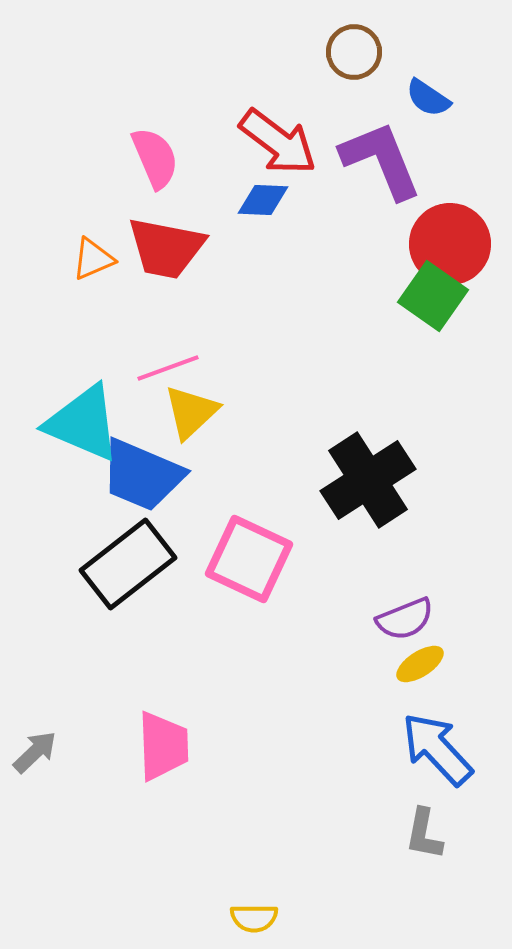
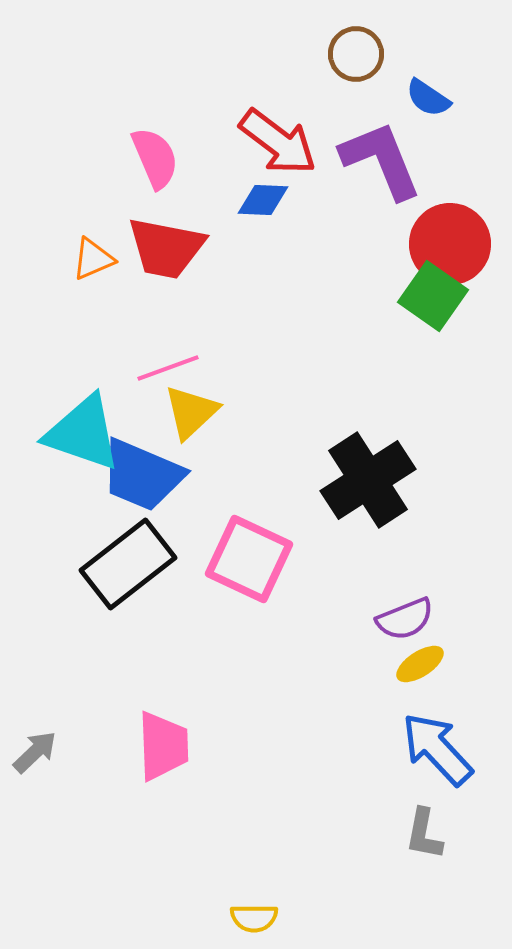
brown circle: moved 2 px right, 2 px down
cyan triangle: moved 10 px down; rotated 4 degrees counterclockwise
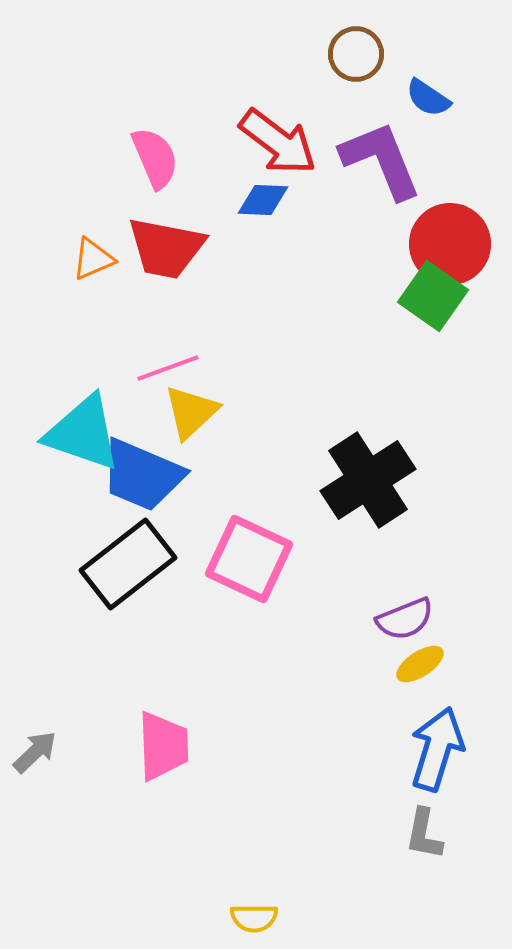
blue arrow: rotated 60 degrees clockwise
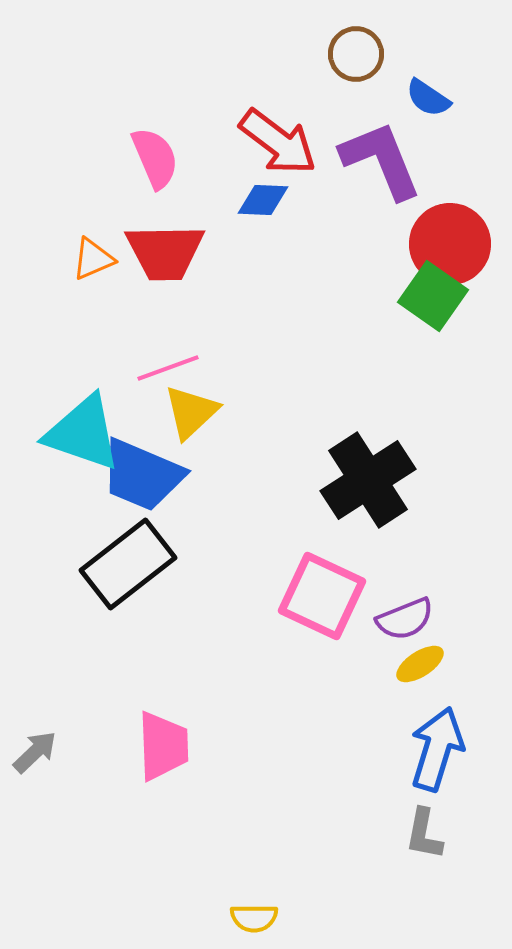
red trapezoid: moved 1 px left, 4 px down; rotated 12 degrees counterclockwise
pink square: moved 73 px right, 37 px down
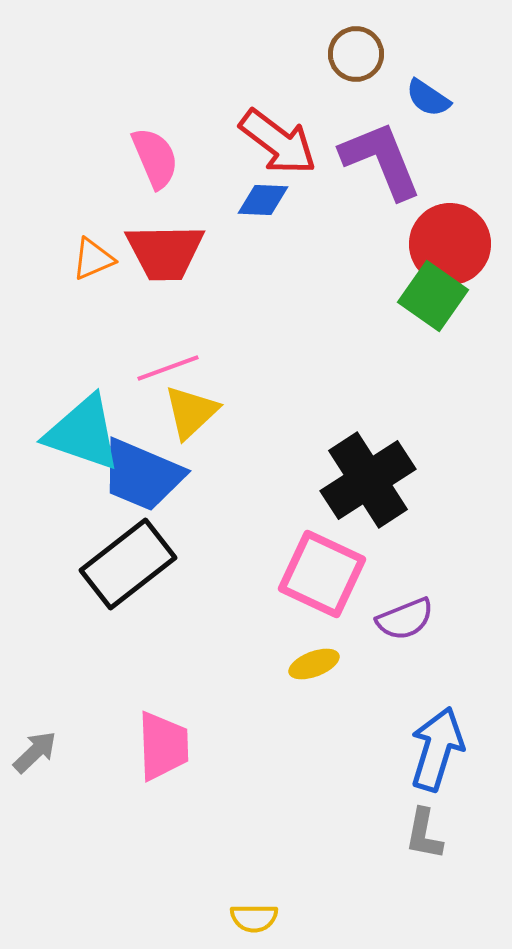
pink square: moved 22 px up
yellow ellipse: moved 106 px left; rotated 12 degrees clockwise
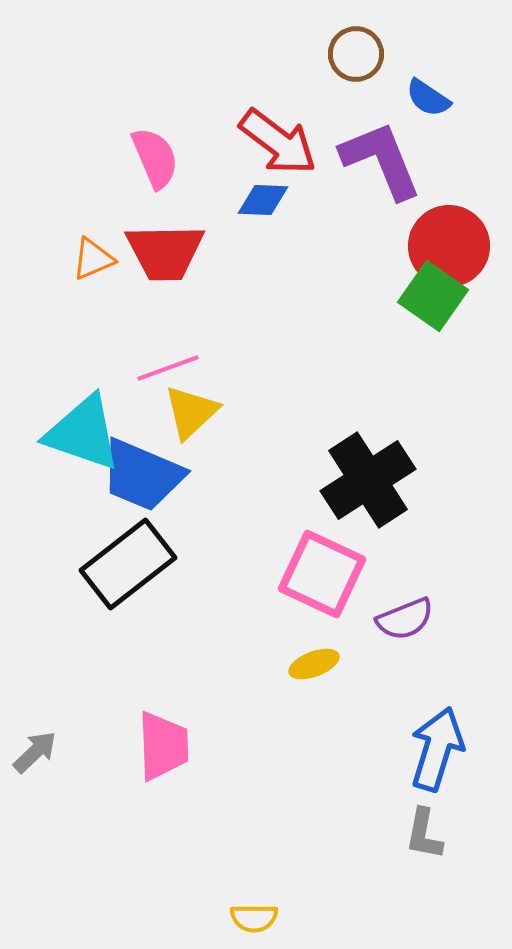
red circle: moved 1 px left, 2 px down
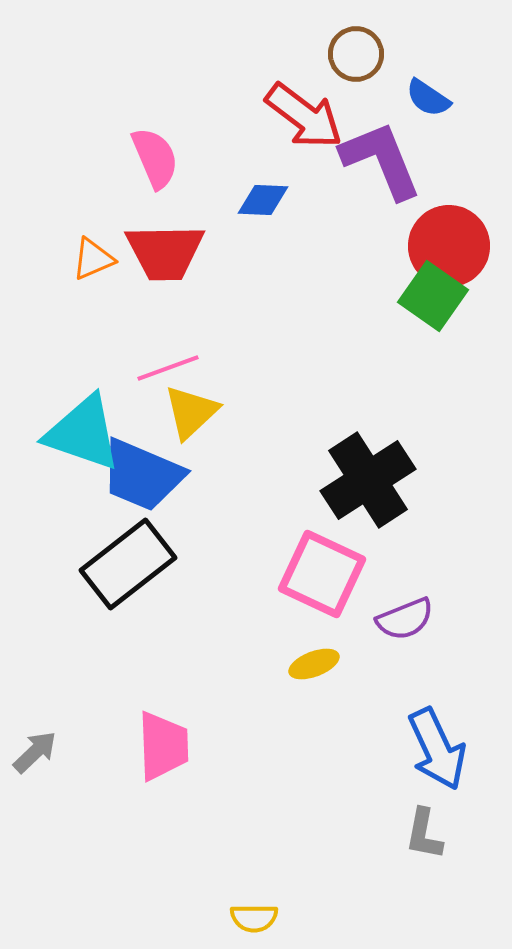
red arrow: moved 26 px right, 26 px up
blue arrow: rotated 138 degrees clockwise
